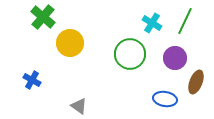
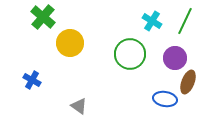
cyan cross: moved 2 px up
brown ellipse: moved 8 px left
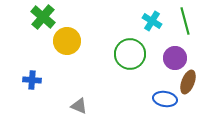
green line: rotated 40 degrees counterclockwise
yellow circle: moved 3 px left, 2 px up
blue cross: rotated 24 degrees counterclockwise
gray triangle: rotated 12 degrees counterclockwise
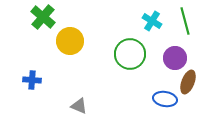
yellow circle: moved 3 px right
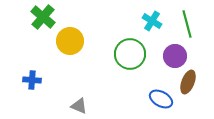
green line: moved 2 px right, 3 px down
purple circle: moved 2 px up
blue ellipse: moved 4 px left; rotated 20 degrees clockwise
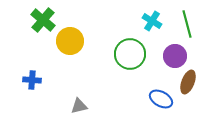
green cross: moved 3 px down
gray triangle: rotated 36 degrees counterclockwise
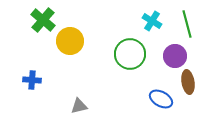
brown ellipse: rotated 30 degrees counterclockwise
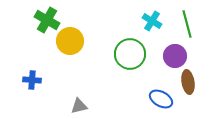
green cross: moved 4 px right; rotated 10 degrees counterclockwise
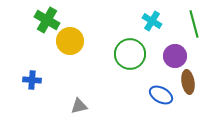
green line: moved 7 px right
blue ellipse: moved 4 px up
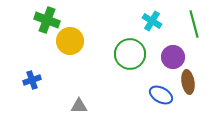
green cross: rotated 10 degrees counterclockwise
purple circle: moved 2 px left, 1 px down
blue cross: rotated 24 degrees counterclockwise
gray triangle: rotated 12 degrees clockwise
